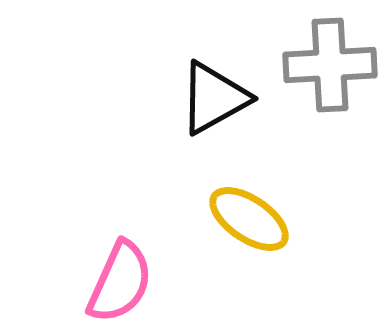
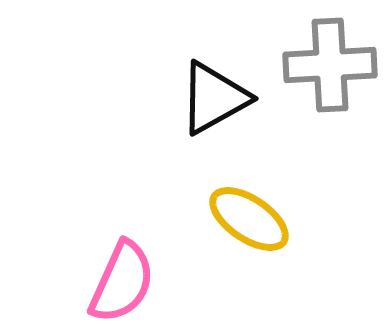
pink semicircle: moved 2 px right
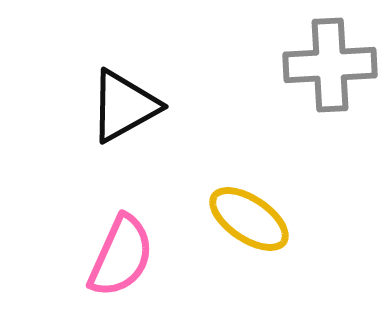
black triangle: moved 90 px left, 8 px down
pink semicircle: moved 1 px left, 26 px up
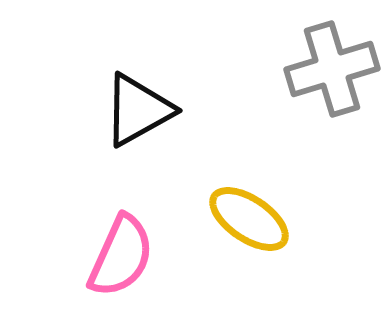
gray cross: moved 2 px right, 4 px down; rotated 14 degrees counterclockwise
black triangle: moved 14 px right, 4 px down
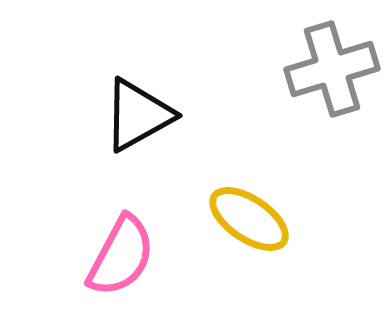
black triangle: moved 5 px down
pink semicircle: rotated 4 degrees clockwise
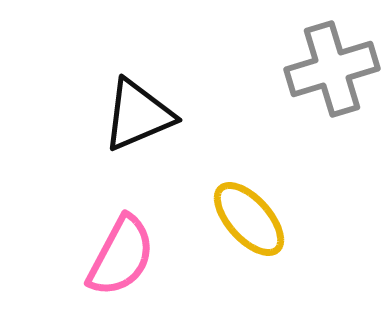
black triangle: rotated 6 degrees clockwise
yellow ellipse: rotated 14 degrees clockwise
